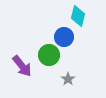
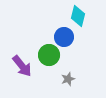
gray star: rotated 16 degrees clockwise
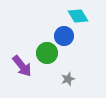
cyan diamond: rotated 45 degrees counterclockwise
blue circle: moved 1 px up
green circle: moved 2 px left, 2 px up
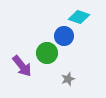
cyan diamond: moved 1 px right, 1 px down; rotated 40 degrees counterclockwise
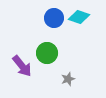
blue circle: moved 10 px left, 18 px up
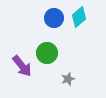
cyan diamond: rotated 60 degrees counterclockwise
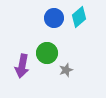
purple arrow: rotated 50 degrees clockwise
gray star: moved 2 px left, 9 px up
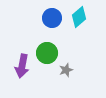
blue circle: moved 2 px left
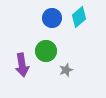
green circle: moved 1 px left, 2 px up
purple arrow: moved 1 px up; rotated 20 degrees counterclockwise
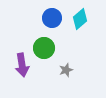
cyan diamond: moved 1 px right, 2 px down
green circle: moved 2 px left, 3 px up
